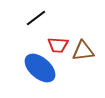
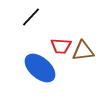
black line: moved 5 px left, 1 px up; rotated 10 degrees counterclockwise
red trapezoid: moved 3 px right, 1 px down
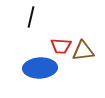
black line: rotated 30 degrees counterclockwise
blue ellipse: rotated 44 degrees counterclockwise
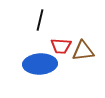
black line: moved 9 px right, 3 px down
blue ellipse: moved 4 px up
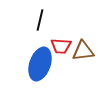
blue ellipse: rotated 68 degrees counterclockwise
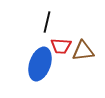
black line: moved 7 px right, 2 px down
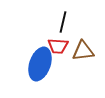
black line: moved 16 px right
red trapezoid: moved 3 px left
